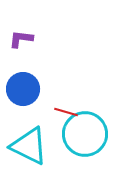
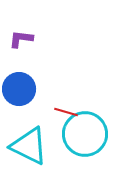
blue circle: moved 4 px left
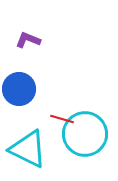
purple L-shape: moved 7 px right, 1 px down; rotated 15 degrees clockwise
red line: moved 4 px left, 7 px down
cyan triangle: moved 1 px left, 3 px down
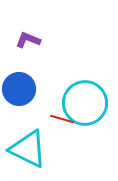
cyan circle: moved 31 px up
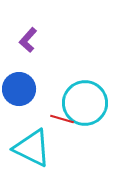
purple L-shape: rotated 70 degrees counterclockwise
cyan triangle: moved 4 px right, 1 px up
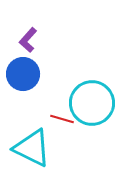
blue circle: moved 4 px right, 15 px up
cyan circle: moved 7 px right
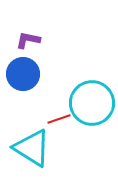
purple L-shape: rotated 60 degrees clockwise
red line: moved 3 px left; rotated 35 degrees counterclockwise
cyan triangle: rotated 6 degrees clockwise
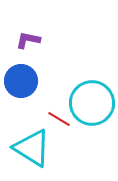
blue circle: moved 2 px left, 7 px down
red line: rotated 50 degrees clockwise
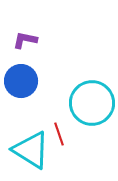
purple L-shape: moved 3 px left
red line: moved 15 px down; rotated 40 degrees clockwise
cyan triangle: moved 1 px left, 2 px down
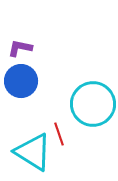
purple L-shape: moved 5 px left, 8 px down
cyan circle: moved 1 px right, 1 px down
cyan triangle: moved 2 px right, 2 px down
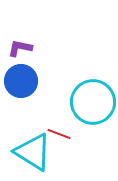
cyan circle: moved 2 px up
red line: rotated 50 degrees counterclockwise
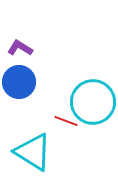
purple L-shape: rotated 20 degrees clockwise
blue circle: moved 2 px left, 1 px down
red line: moved 7 px right, 13 px up
